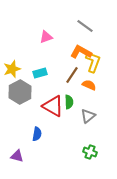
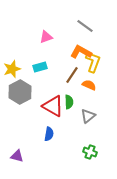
cyan rectangle: moved 6 px up
blue semicircle: moved 12 px right
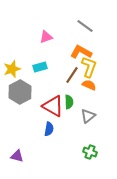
yellow L-shape: moved 4 px left, 5 px down
blue semicircle: moved 5 px up
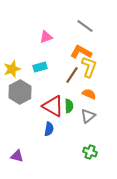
orange semicircle: moved 9 px down
green semicircle: moved 4 px down
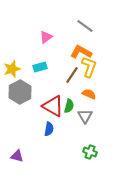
pink triangle: rotated 16 degrees counterclockwise
green semicircle: rotated 16 degrees clockwise
gray triangle: moved 3 px left; rotated 21 degrees counterclockwise
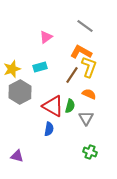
green semicircle: moved 1 px right
gray triangle: moved 1 px right, 2 px down
